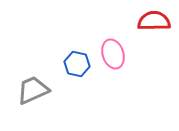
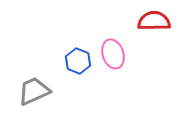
blue hexagon: moved 1 px right, 3 px up; rotated 10 degrees clockwise
gray trapezoid: moved 1 px right, 1 px down
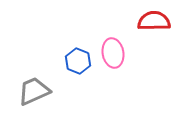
pink ellipse: moved 1 px up; rotated 8 degrees clockwise
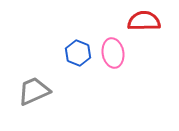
red semicircle: moved 10 px left
blue hexagon: moved 8 px up
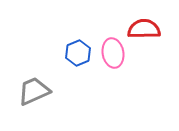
red semicircle: moved 8 px down
blue hexagon: rotated 15 degrees clockwise
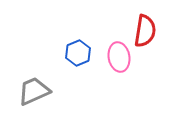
red semicircle: moved 1 px right, 2 px down; rotated 100 degrees clockwise
pink ellipse: moved 6 px right, 4 px down
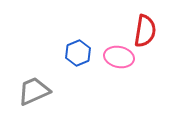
pink ellipse: rotated 68 degrees counterclockwise
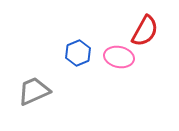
red semicircle: rotated 20 degrees clockwise
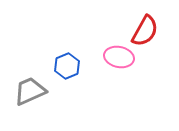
blue hexagon: moved 11 px left, 13 px down
gray trapezoid: moved 4 px left
